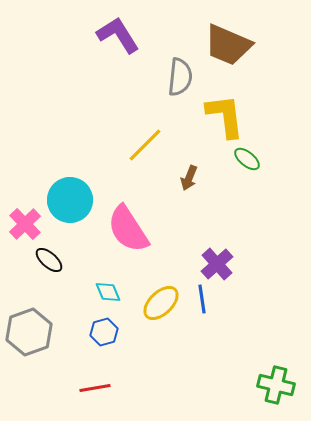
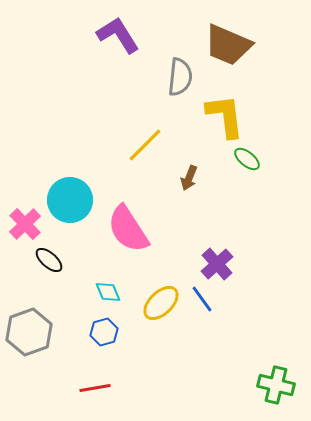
blue line: rotated 28 degrees counterclockwise
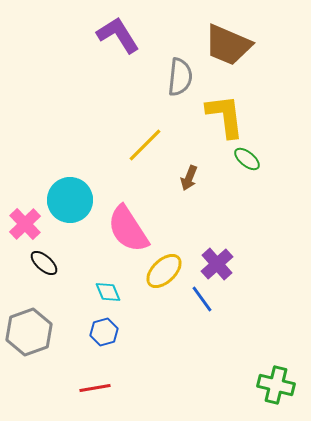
black ellipse: moved 5 px left, 3 px down
yellow ellipse: moved 3 px right, 32 px up
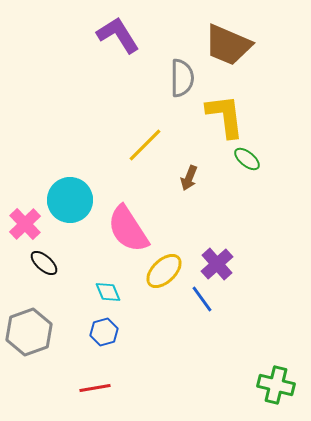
gray semicircle: moved 2 px right, 1 px down; rotated 6 degrees counterclockwise
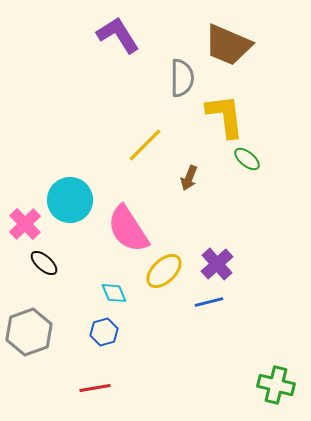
cyan diamond: moved 6 px right, 1 px down
blue line: moved 7 px right, 3 px down; rotated 68 degrees counterclockwise
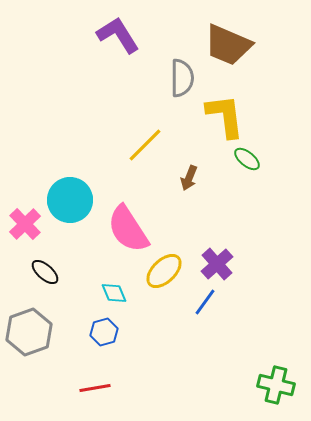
black ellipse: moved 1 px right, 9 px down
blue line: moved 4 px left; rotated 40 degrees counterclockwise
